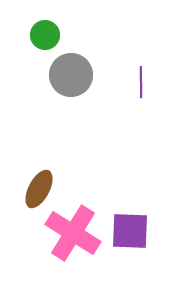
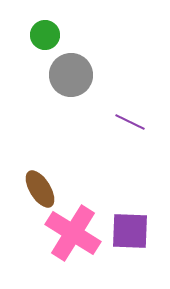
purple line: moved 11 px left, 40 px down; rotated 64 degrees counterclockwise
brown ellipse: moved 1 px right; rotated 60 degrees counterclockwise
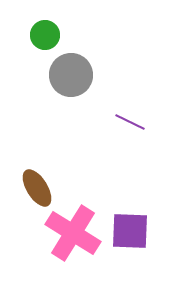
brown ellipse: moved 3 px left, 1 px up
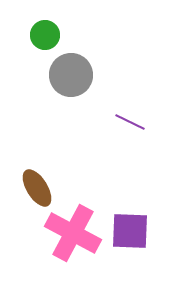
pink cross: rotated 4 degrees counterclockwise
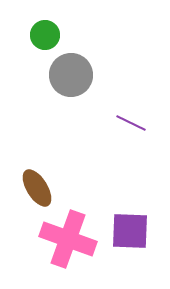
purple line: moved 1 px right, 1 px down
pink cross: moved 5 px left, 6 px down; rotated 8 degrees counterclockwise
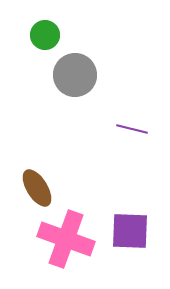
gray circle: moved 4 px right
purple line: moved 1 px right, 6 px down; rotated 12 degrees counterclockwise
pink cross: moved 2 px left
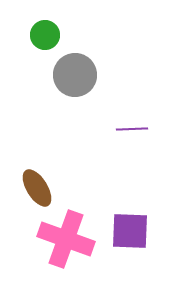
purple line: rotated 16 degrees counterclockwise
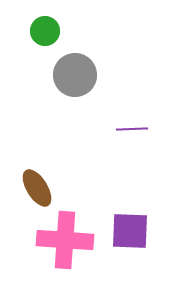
green circle: moved 4 px up
pink cross: moved 1 px left, 1 px down; rotated 16 degrees counterclockwise
